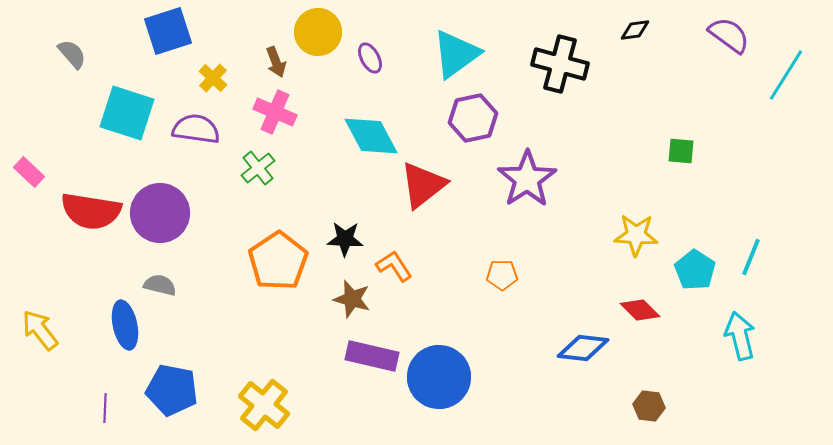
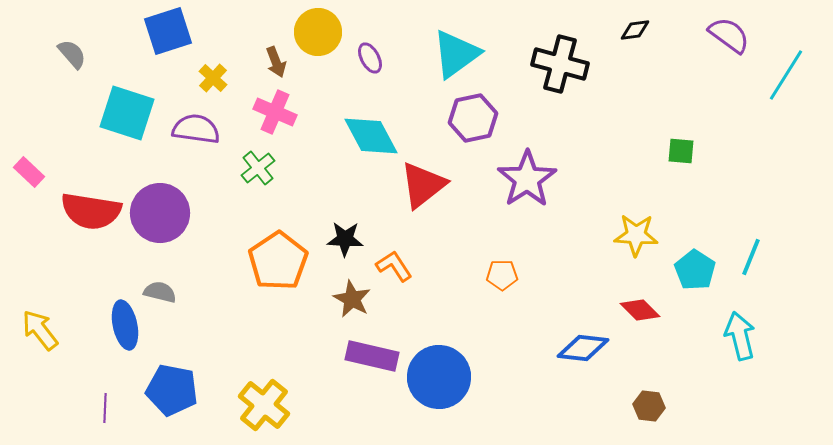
gray semicircle at (160, 285): moved 7 px down
brown star at (352, 299): rotated 12 degrees clockwise
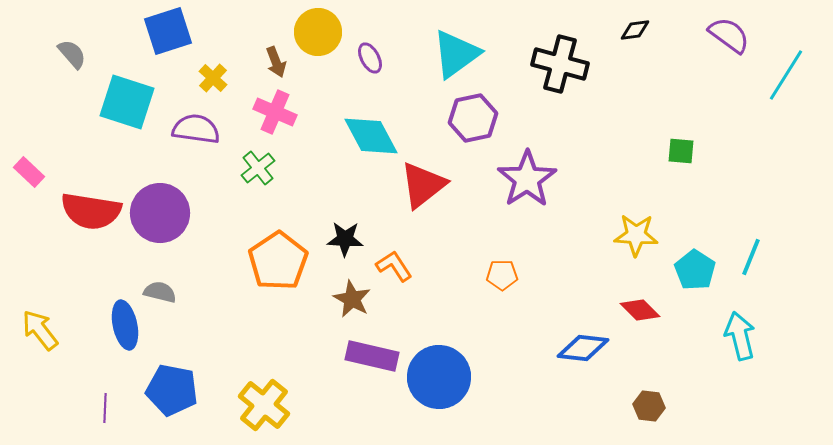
cyan square at (127, 113): moved 11 px up
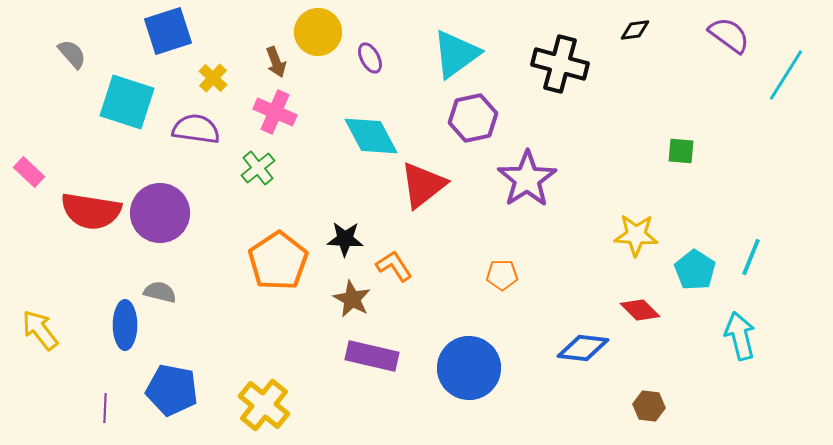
blue ellipse at (125, 325): rotated 12 degrees clockwise
blue circle at (439, 377): moved 30 px right, 9 px up
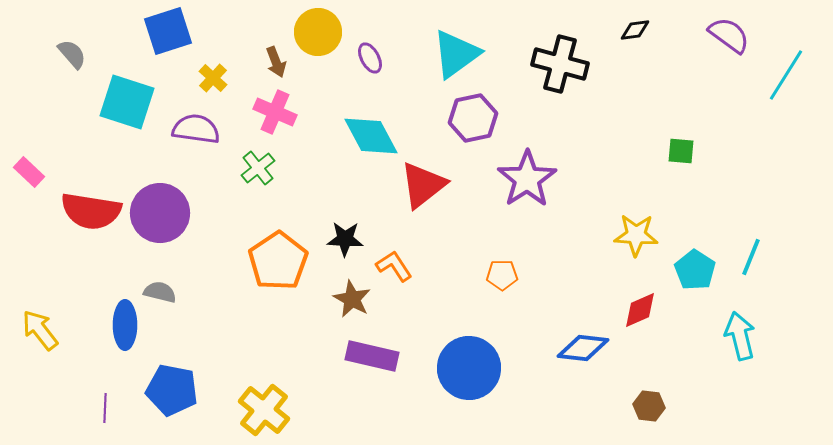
red diamond at (640, 310): rotated 69 degrees counterclockwise
yellow cross at (264, 405): moved 5 px down
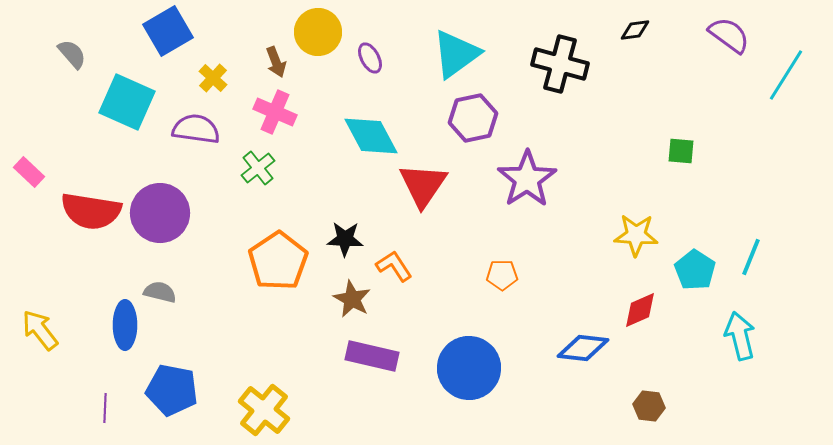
blue square at (168, 31): rotated 12 degrees counterclockwise
cyan square at (127, 102): rotated 6 degrees clockwise
red triangle at (423, 185): rotated 18 degrees counterclockwise
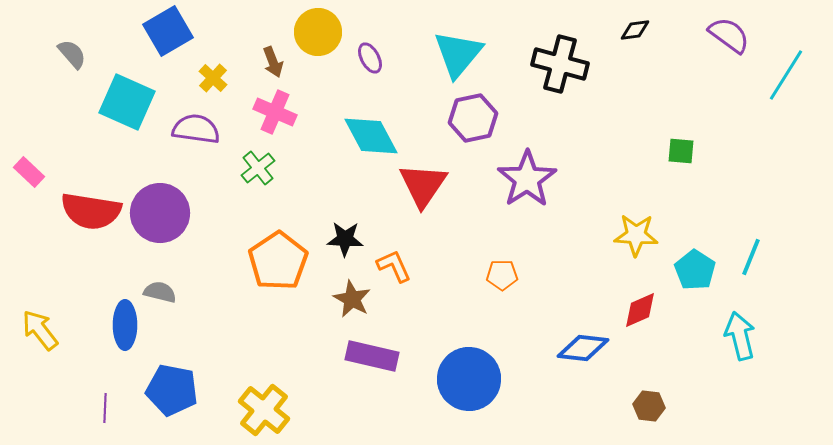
cyan triangle at (456, 54): moved 2 px right; rotated 14 degrees counterclockwise
brown arrow at (276, 62): moved 3 px left
orange L-shape at (394, 266): rotated 9 degrees clockwise
blue circle at (469, 368): moved 11 px down
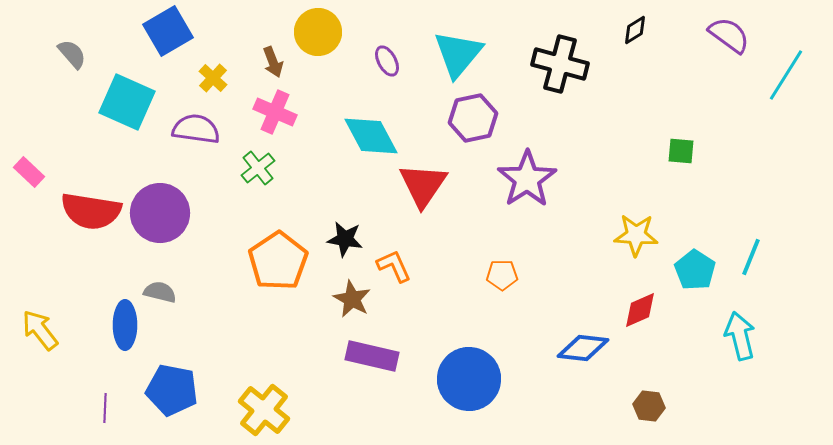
black diamond at (635, 30): rotated 24 degrees counterclockwise
purple ellipse at (370, 58): moved 17 px right, 3 px down
black star at (345, 239): rotated 6 degrees clockwise
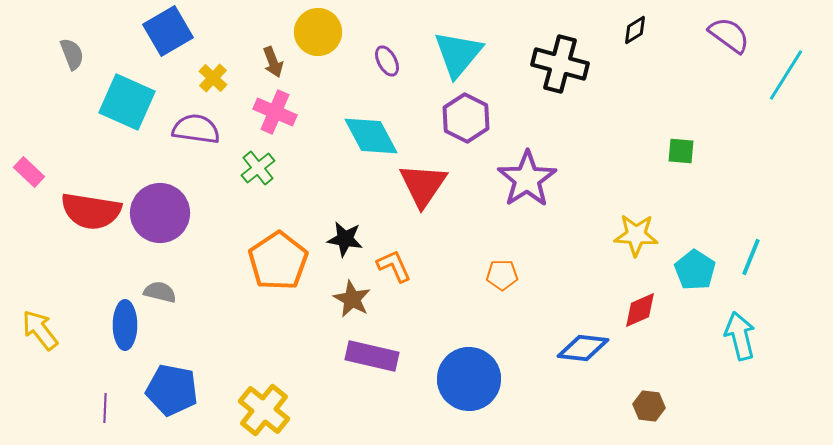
gray semicircle at (72, 54): rotated 20 degrees clockwise
purple hexagon at (473, 118): moved 7 px left; rotated 21 degrees counterclockwise
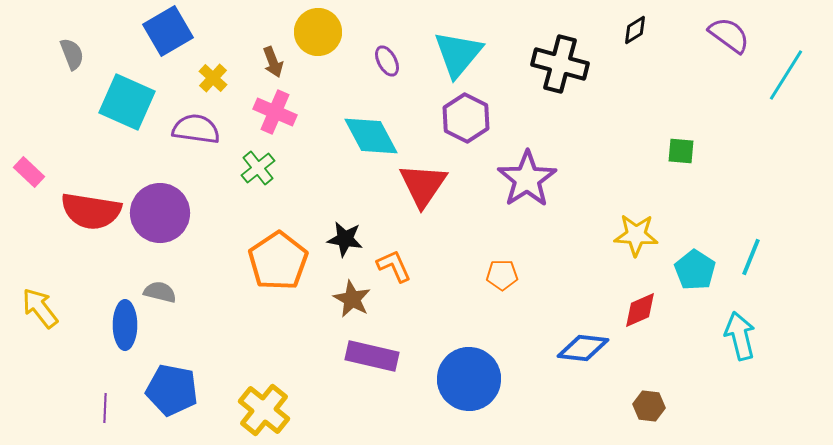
yellow arrow at (40, 330): moved 22 px up
